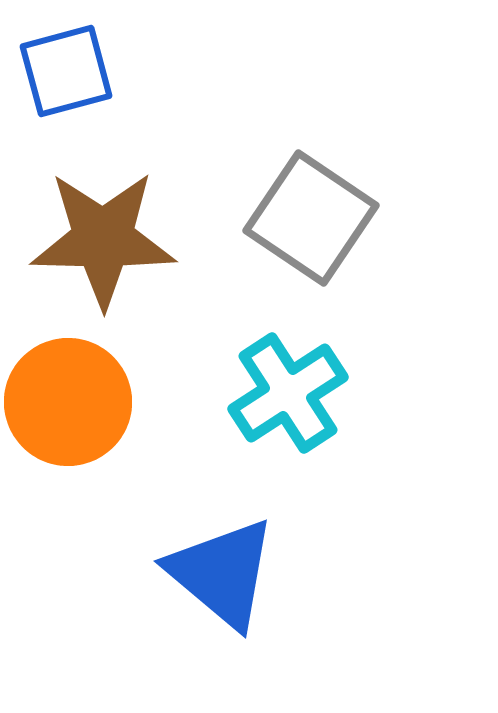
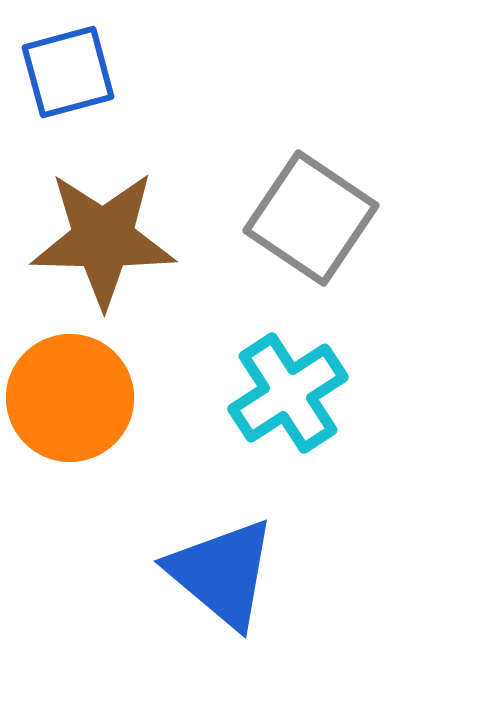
blue square: moved 2 px right, 1 px down
orange circle: moved 2 px right, 4 px up
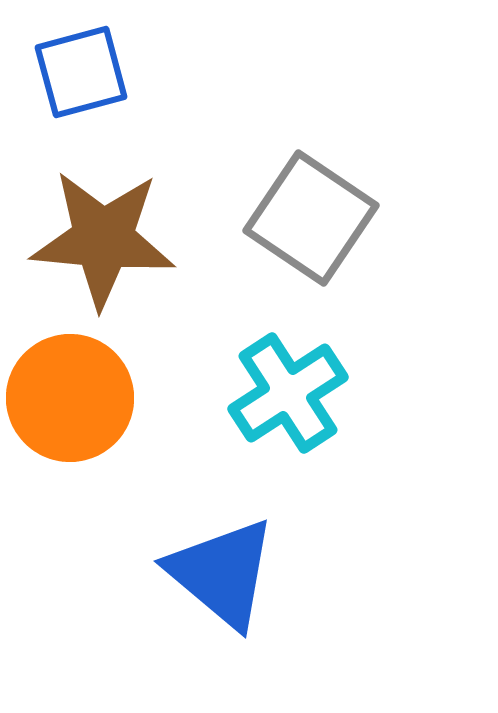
blue square: moved 13 px right
brown star: rotated 4 degrees clockwise
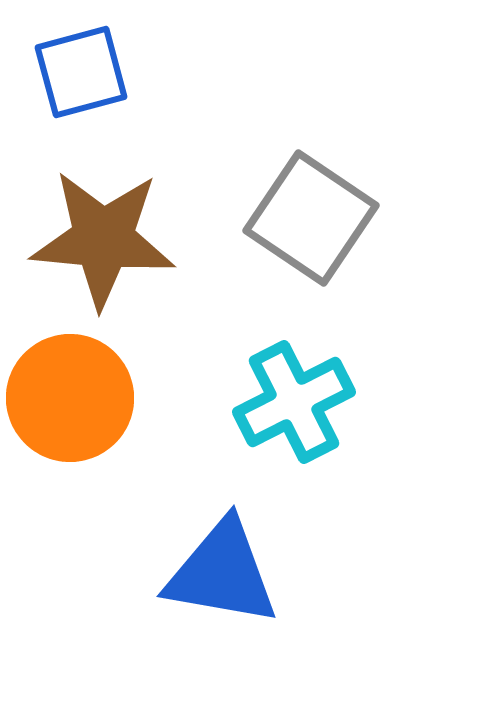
cyan cross: moved 6 px right, 9 px down; rotated 6 degrees clockwise
blue triangle: rotated 30 degrees counterclockwise
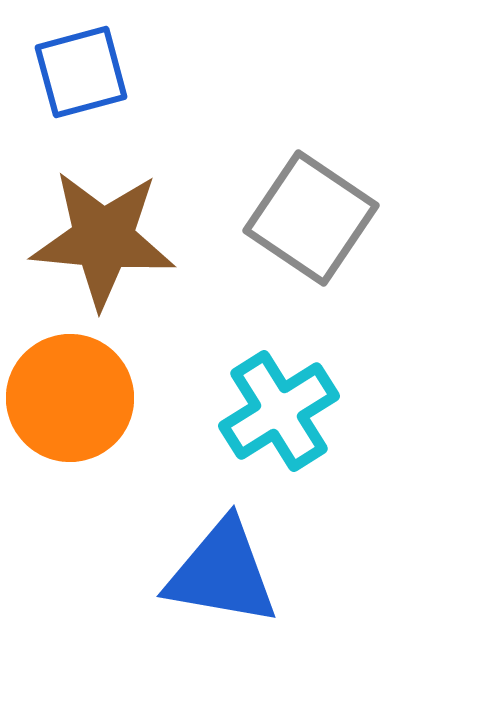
cyan cross: moved 15 px left, 9 px down; rotated 5 degrees counterclockwise
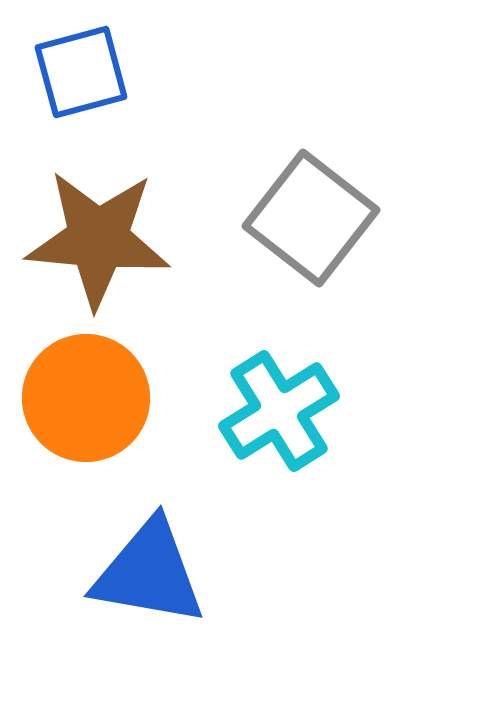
gray square: rotated 4 degrees clockwise
brown star: moved 5 px left
orange circle: moved 16 px right
blue triangle: moved 73 px left
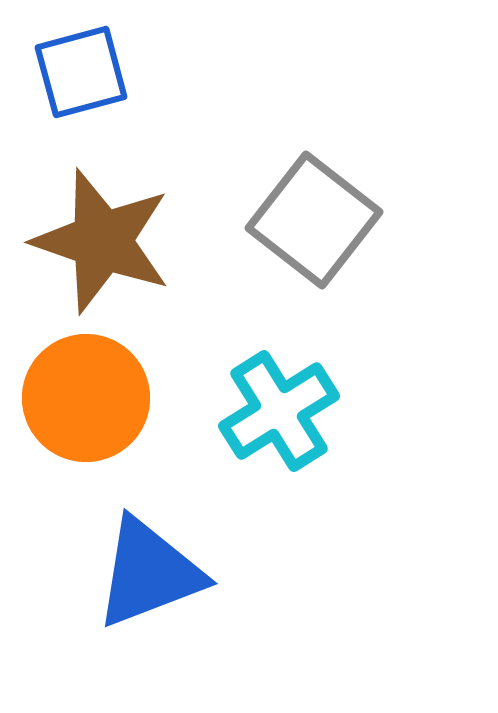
gray square: moved 3 px right, 2 px down
brown star: moved 4 px right, 2 px down; rotated 14 degrees clockwise
blue triangle: rotated 31 degrees counterclockwise
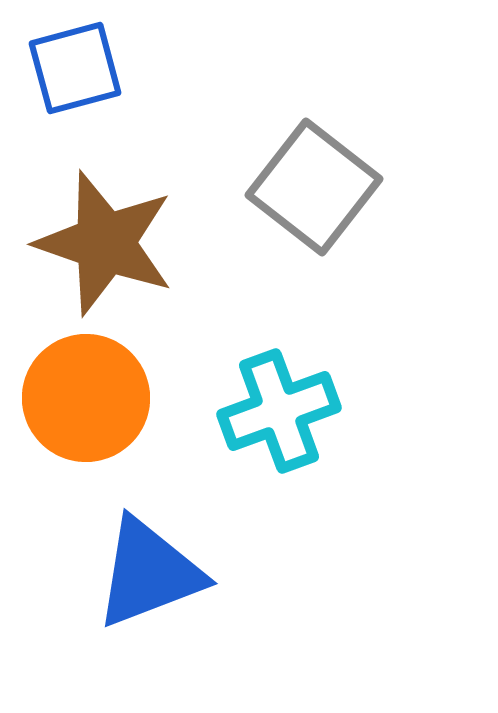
blue square: moved 6 px left, 4 px up
gray square: moved 33 px up
brown star: moved 3 px right, 2 px down
cyan cross: rotated 12 degrees clockwise
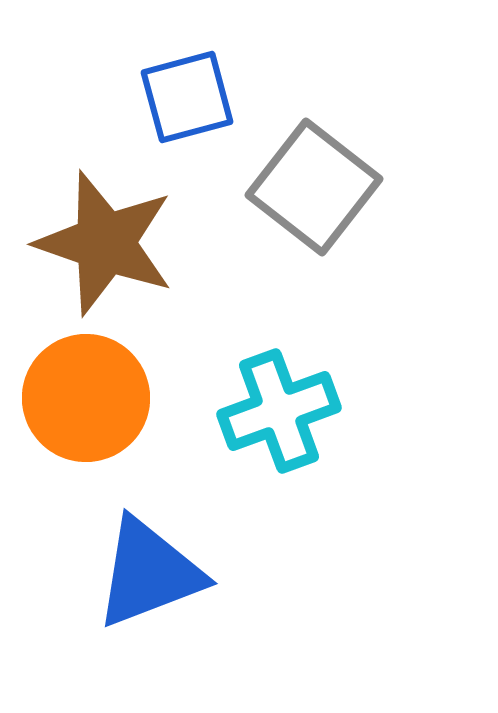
blue square: moved 112 px right, 29 px down
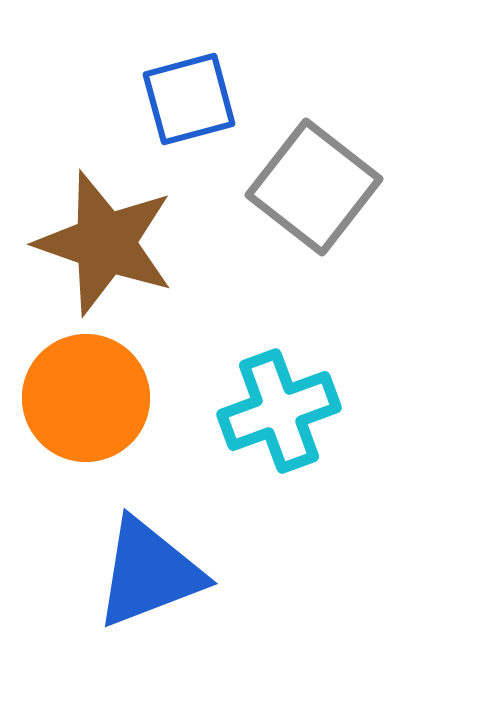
blue square: moved 2 px right, 2 px down
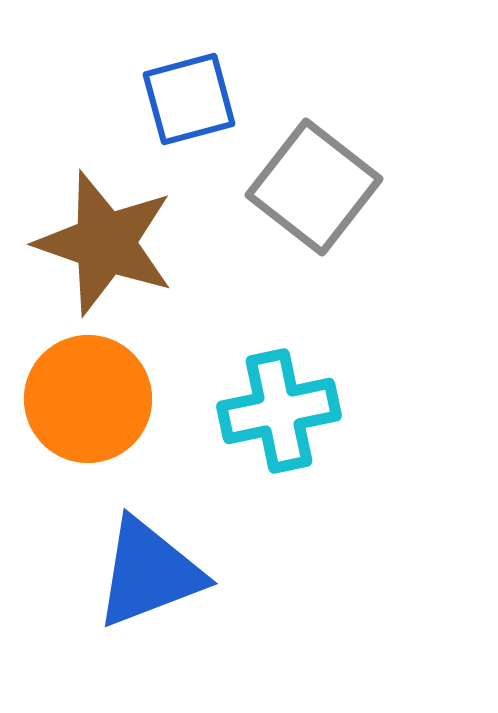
orange circle: moved 2 px right, 1 px down
cyan cross: rotated 8 degrees clockwise
